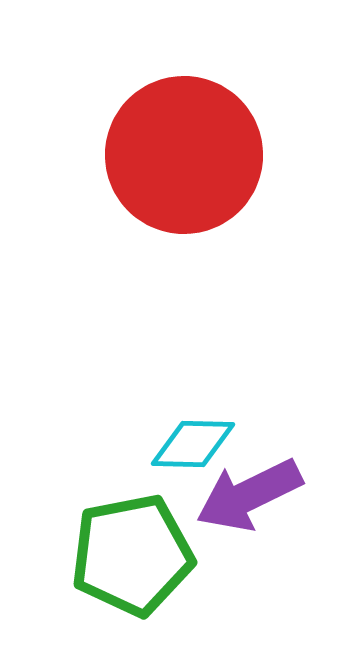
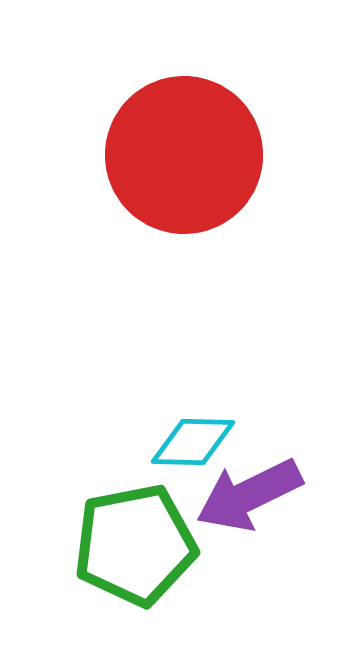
cyan diamond: moved 2 px up
green pentagon: moved 3 px right, 10 px up
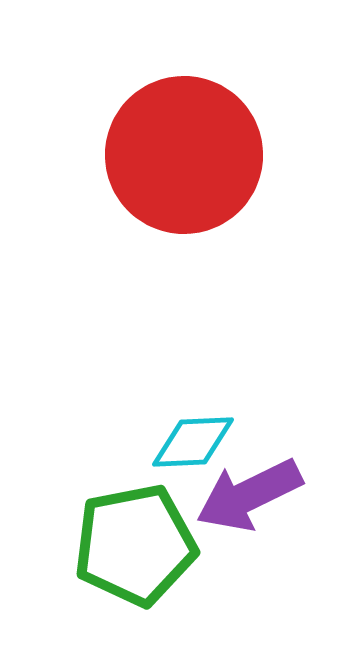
cyan diamond: rotated 4 degrees counterclockwise
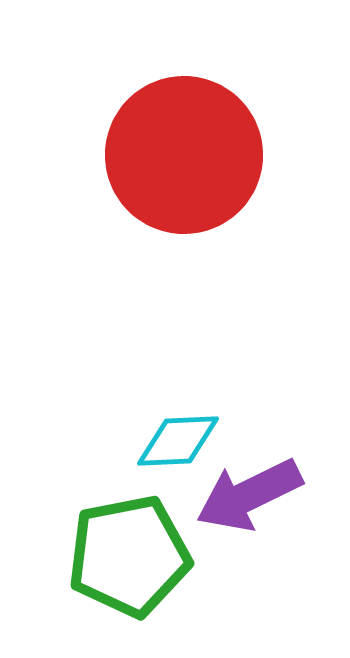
cyan diamond: moved 15 px left, 1 px up
green pentagon: moved 6 px left, 11 px down
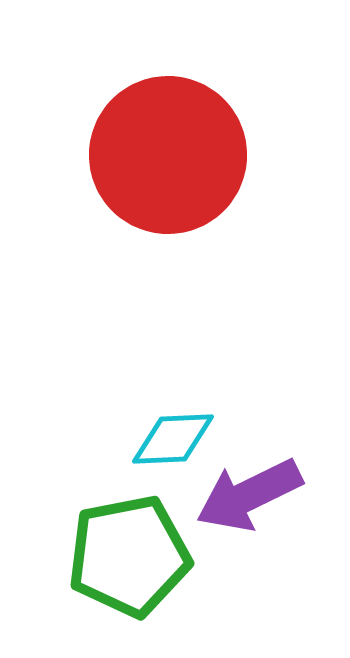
red circle: moved 16 px left
cyan diamond: moved 5 px left, 2 px up
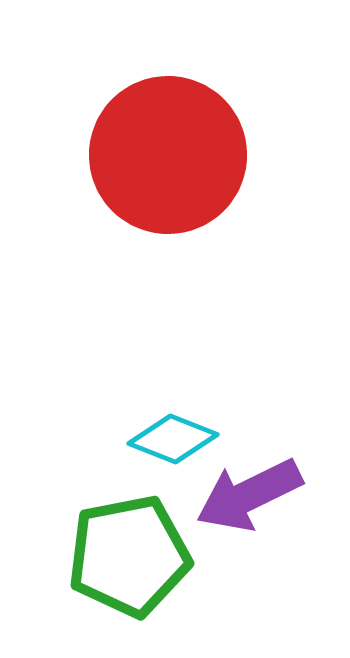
cyan diamond: rotated 24 degrees clockwise
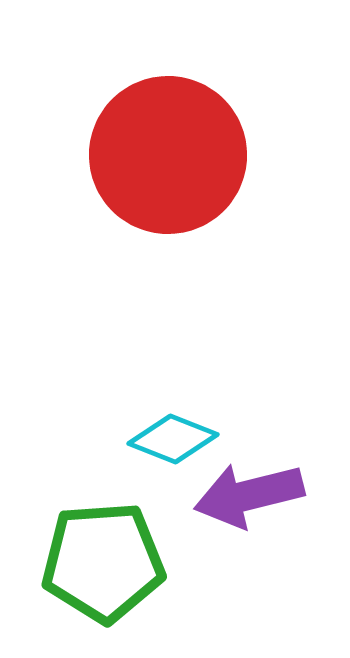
purple arrow: rotated 12 degrees clockwise
green pentagon: moved 26 px left, 6 px down; rotated 7 degrees clockwise
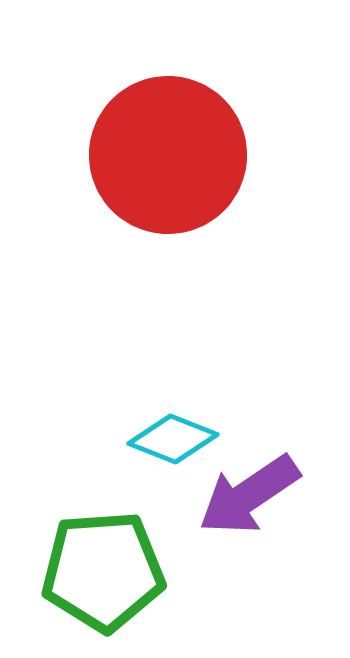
purple arrow: rotated 20 degrees counterclockwise
green pentagon: moved 9 px down
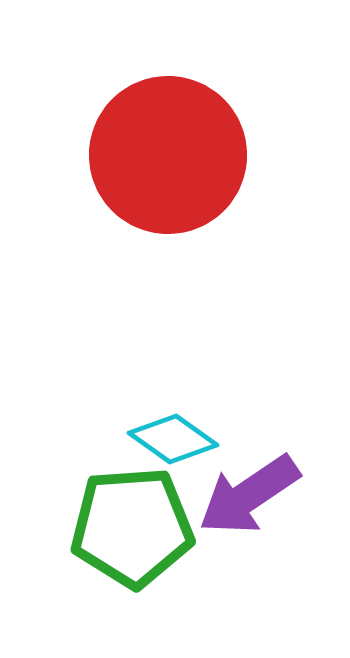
cyan diamond: rotated 14 degrees clockwise
green pentagon: moved 29 px right, 44 px up
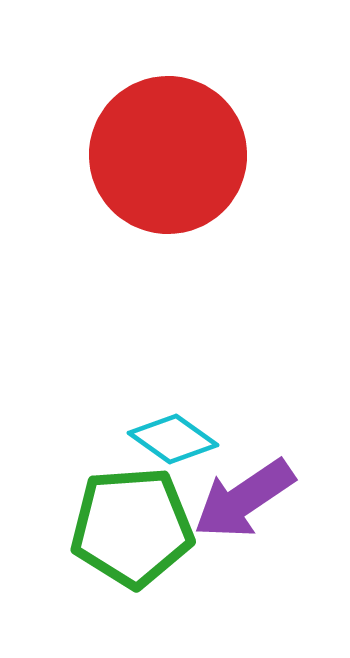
purple arrow: moved 5 px left, 4 px down
